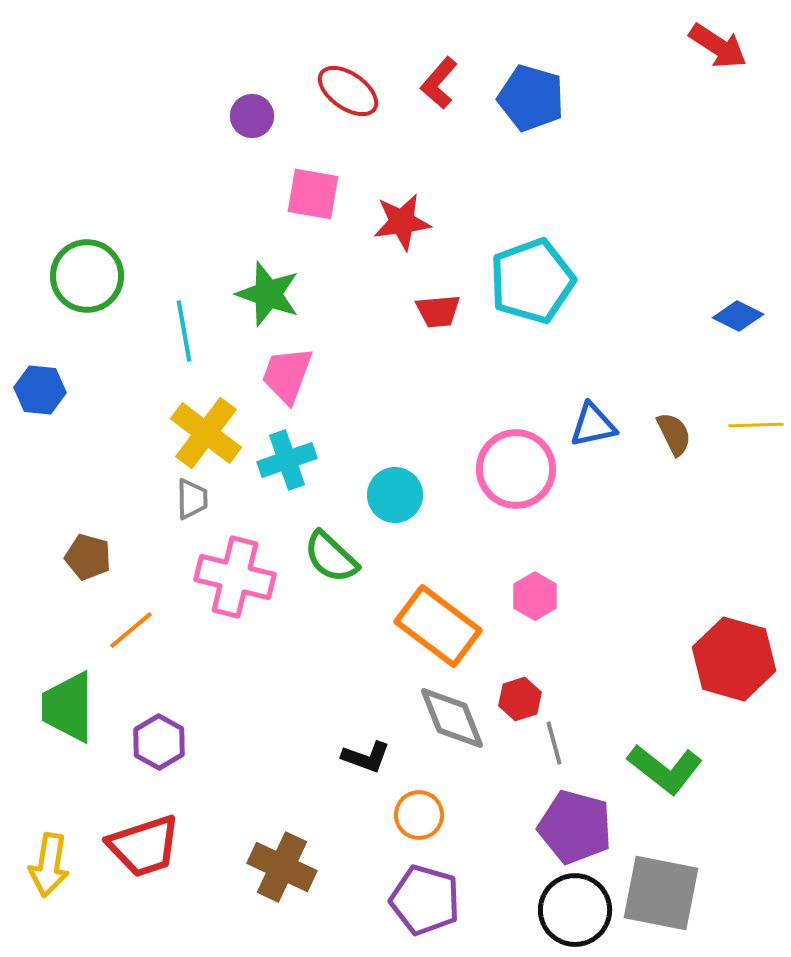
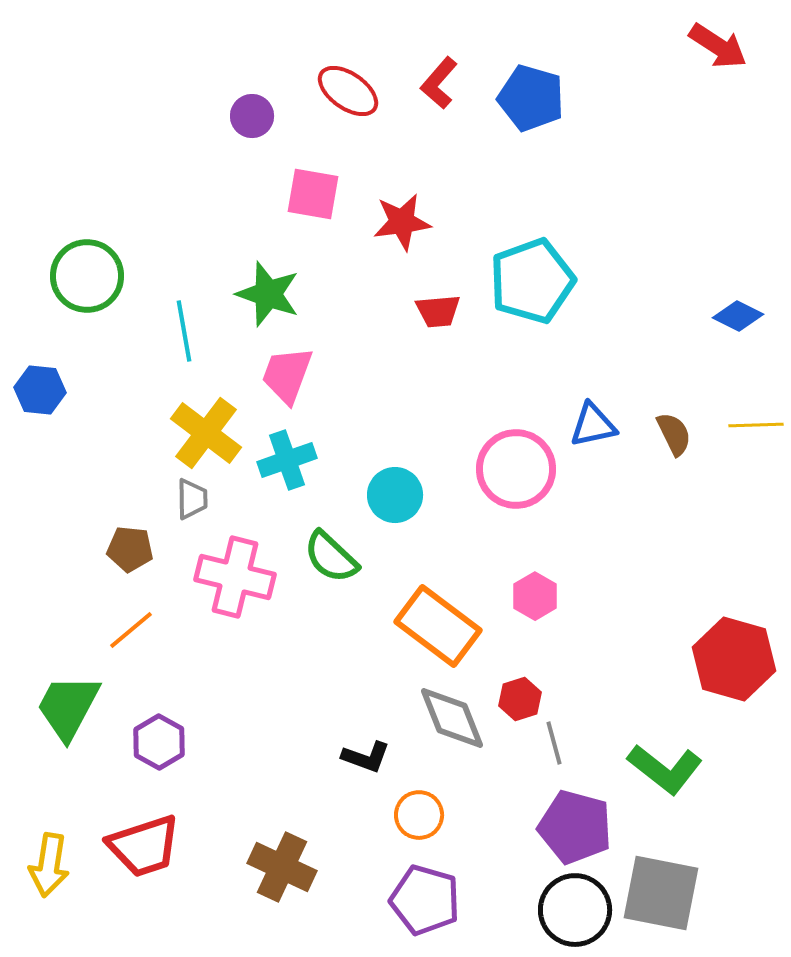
brown pentagon at (88, 557): moved 42 px right, 8 px up; rotated 9 degrees counterclockwise
green trapezoid at (68, 707): rotated 28 degrees clockwise
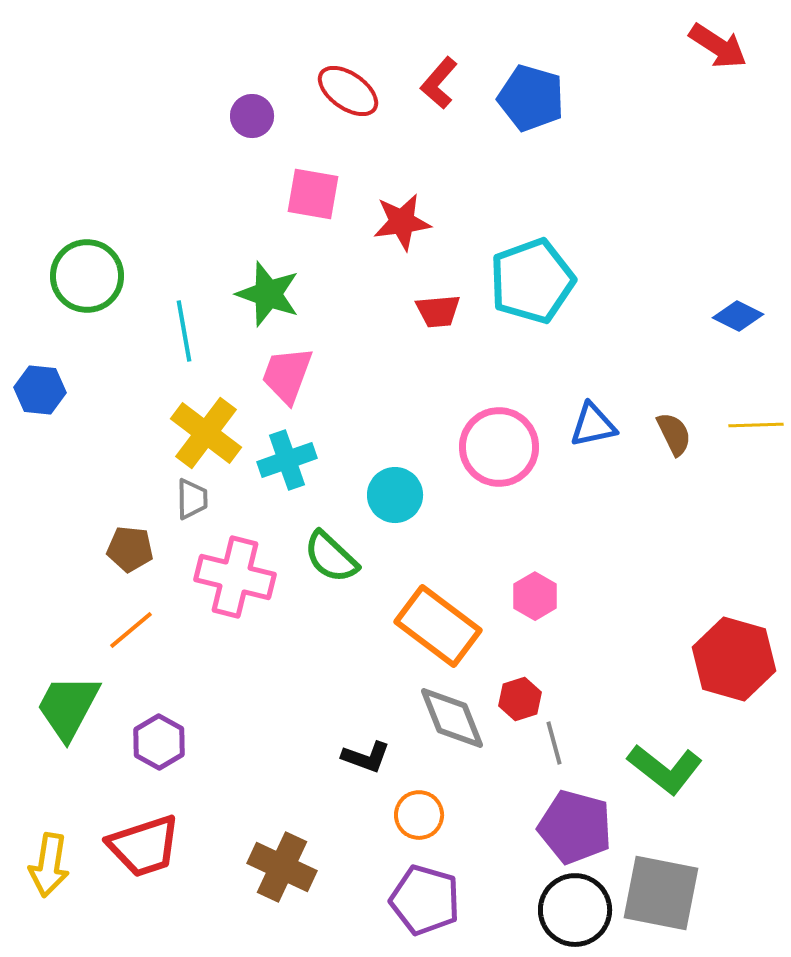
pink circle at (516, 469): moved 17 px left, 22 px up
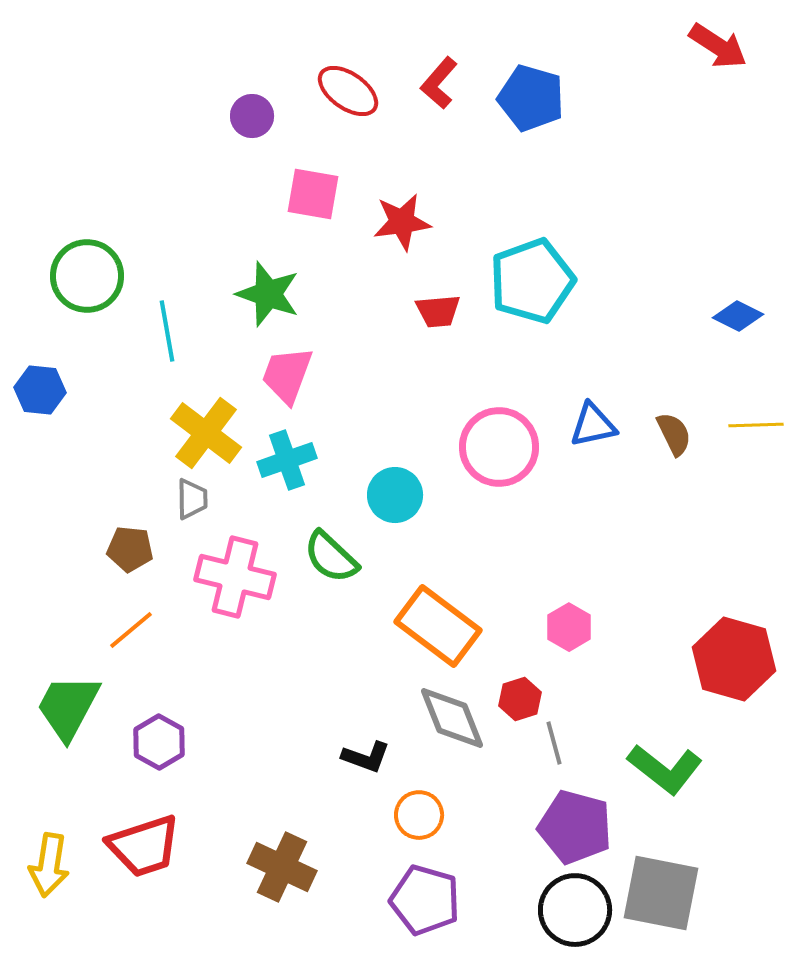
cyan line at (184, 331): moved 17 px left
pink hexagon at (535, 596): moved 34 px right, 31 px down
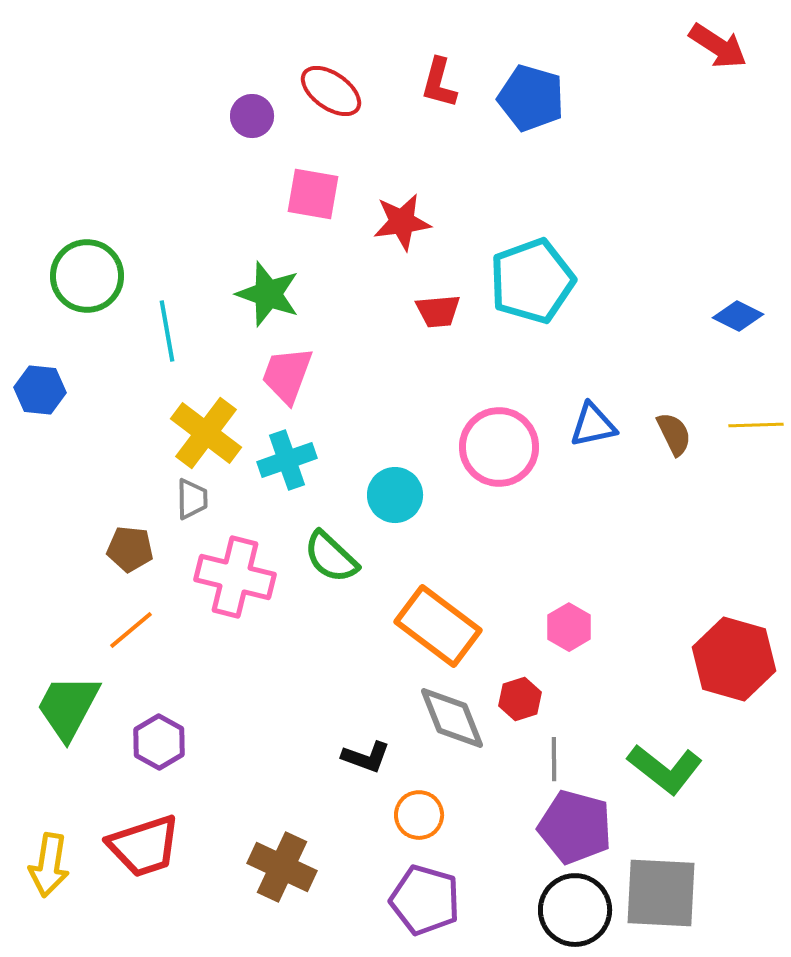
red L-shape at (439, 83): rotated 26 degrees counterclockwise
red ellipse at (348, 91): moved 17 px left
gray line at (554, 743): moved 16 px down; rotated 15 degrees clockwise
gray square at (661, 893): rotated 8 degrees counterclockwise
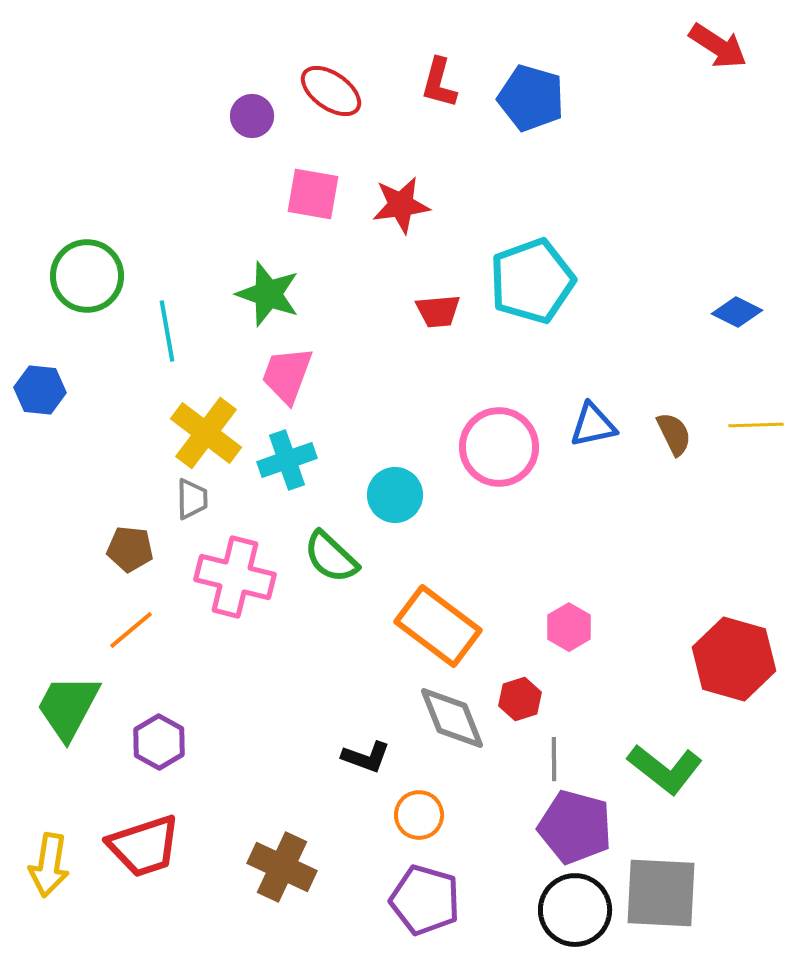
red star at (402, 222): moved 1 px left, 17 px up
blue diamond at (738, 316): moved 1 px left, 4 px up
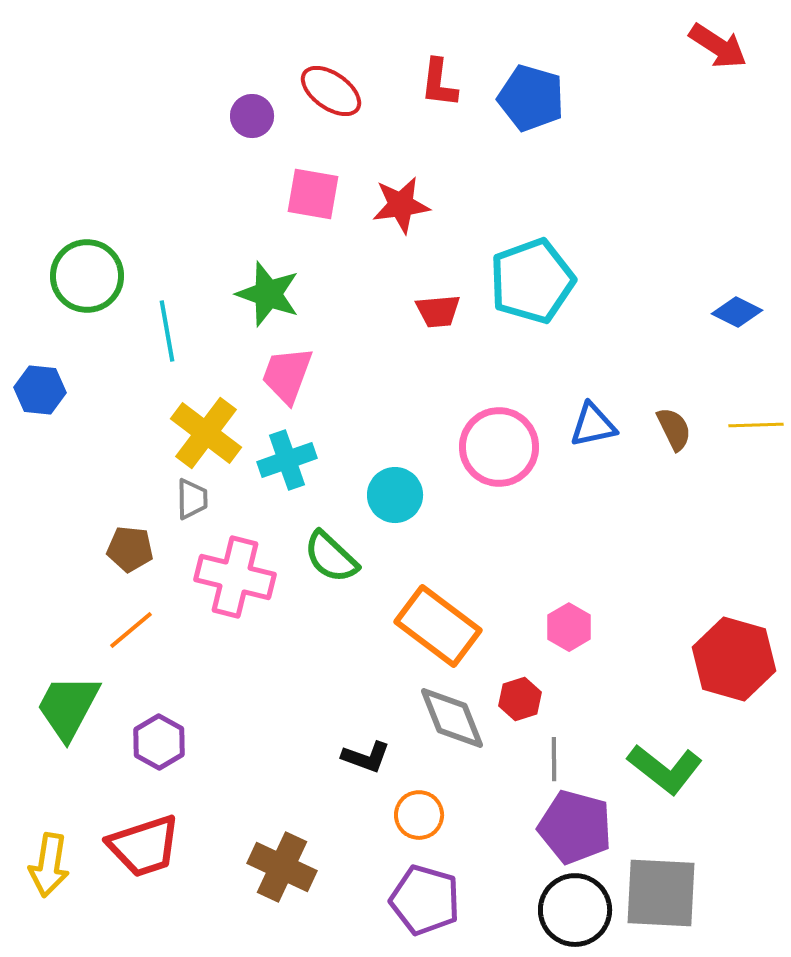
red L-shape at (439, 83): rotated 8 degrees counterclockwise
brown semicircle at (674, 434): moved 5 px up
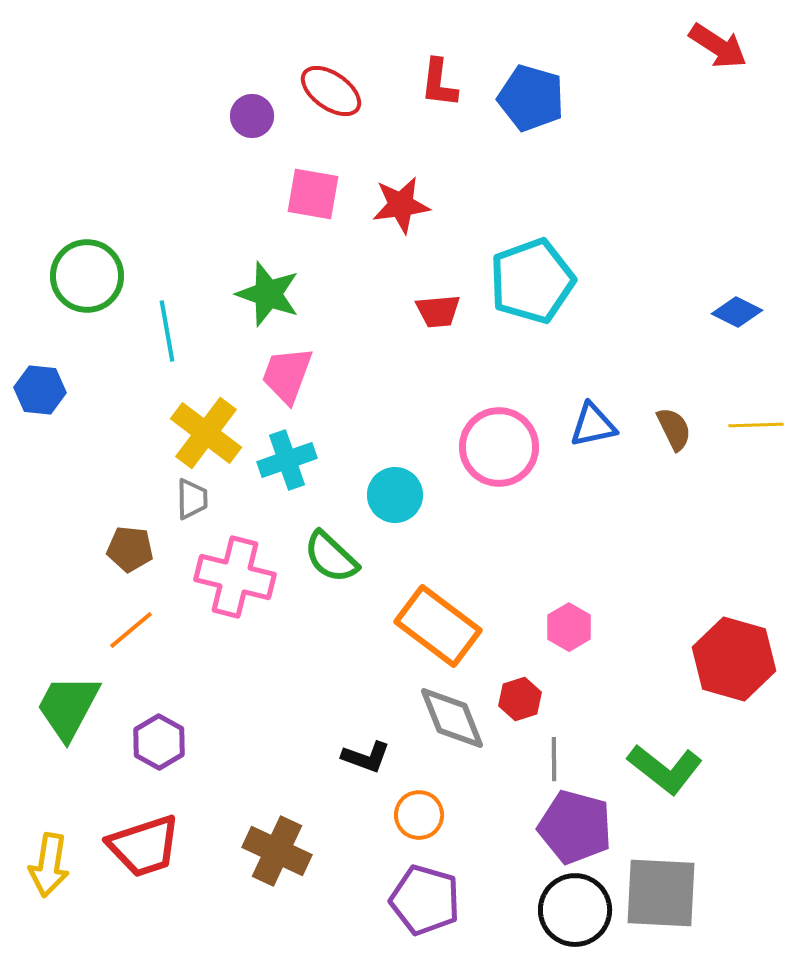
brown cross at (282, 867): moved 5 px left, 16 px up
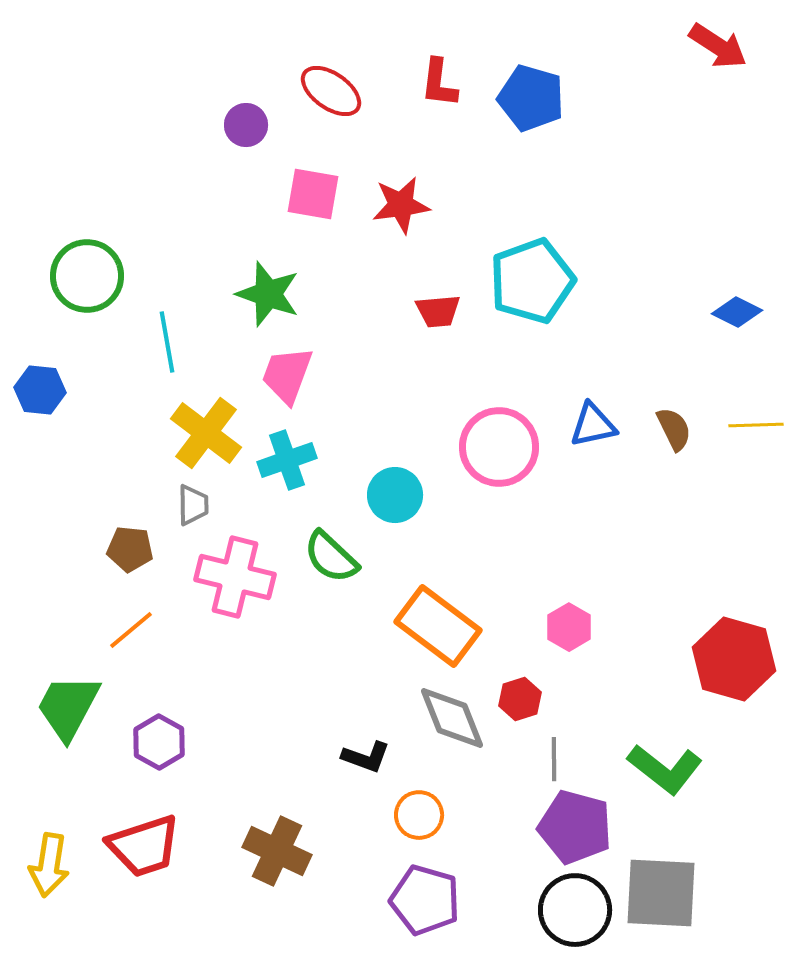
purple circle at (252, 116): moved 6 px left, 9 px down
cyan line at (167, 331): moved 11 px down
gray trapezoid at (192, 499): moved 1 px right, 6 px down
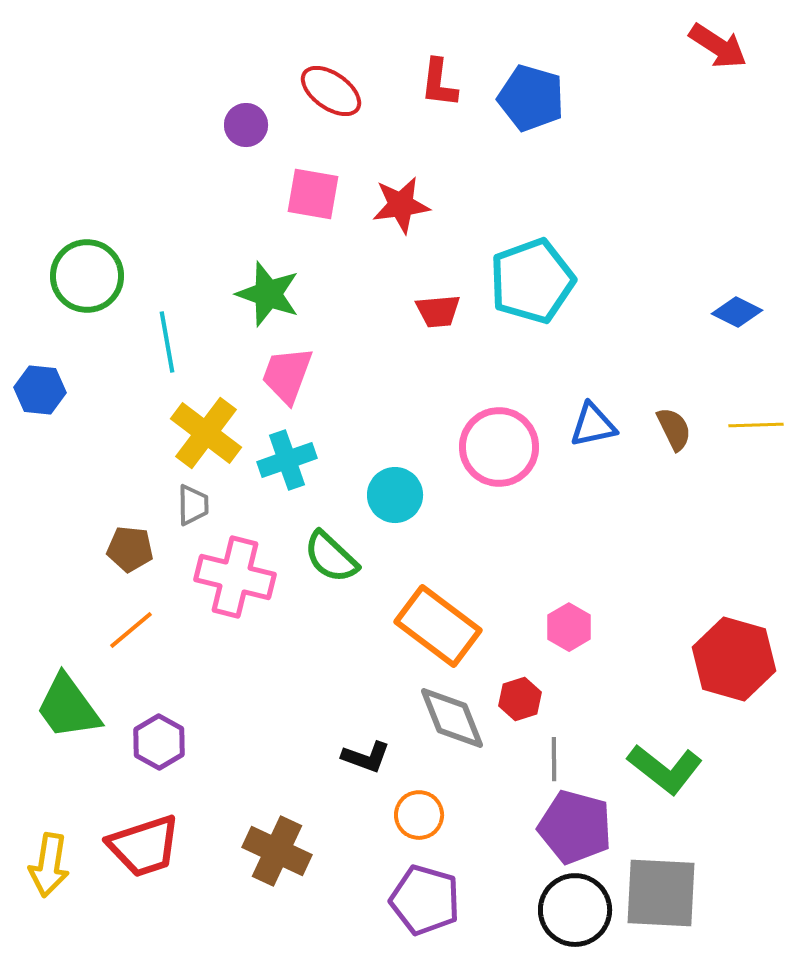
green trapezoid at (68, 707): rotated 64 degrees counterclockwise
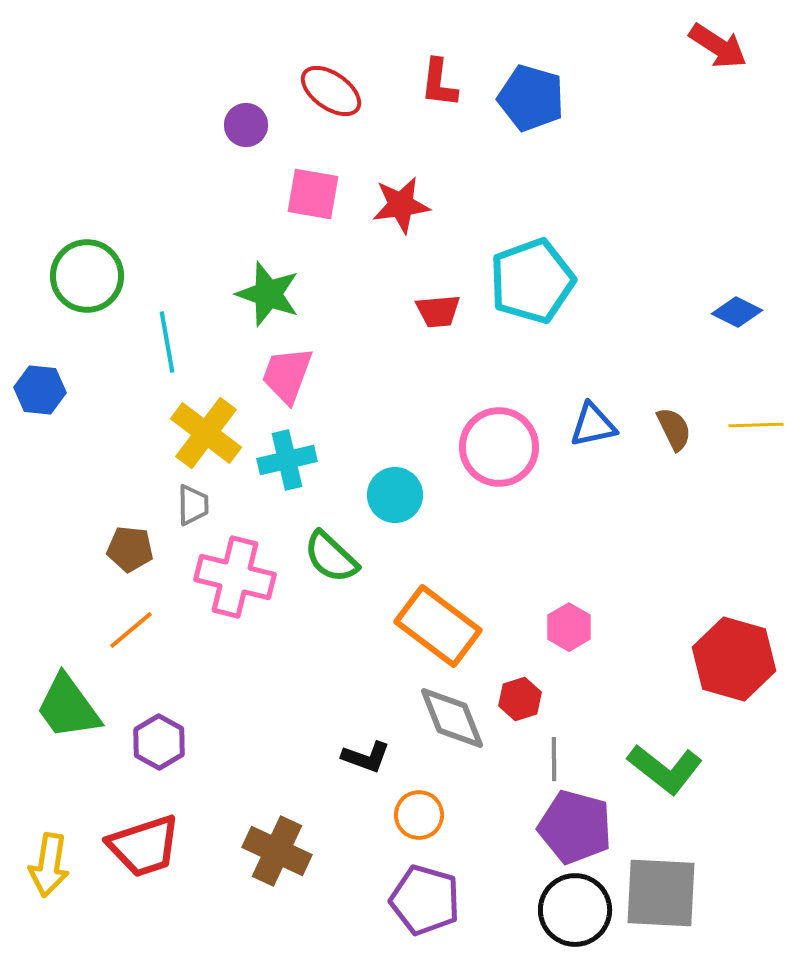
cyan cross at (287, 460): rotated 6 degrees clockwise
